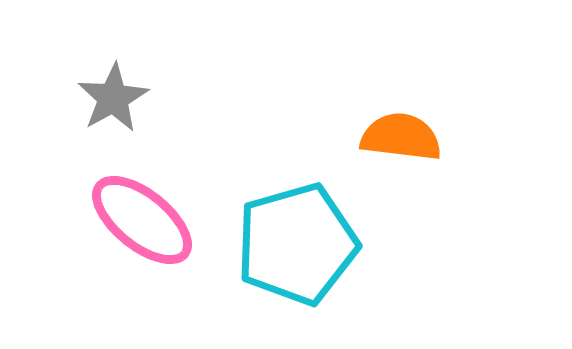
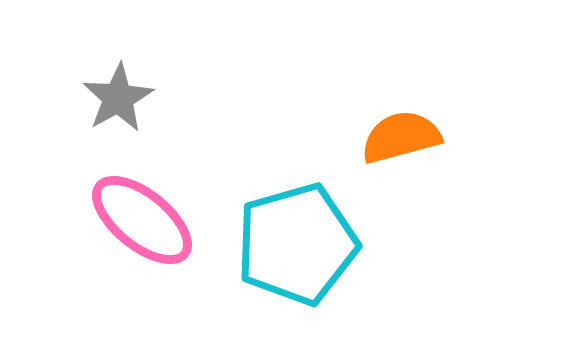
gray star: moved 5 px right
orange semicircle: rotated 22 degrees counterclockwise
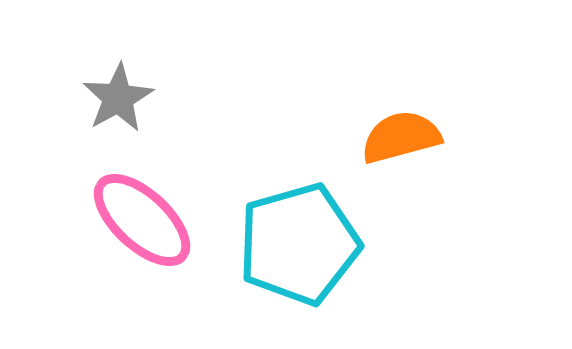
pink ellipse: rotated 4 degrees clockwise
cyan pentagon: moved 2 px right
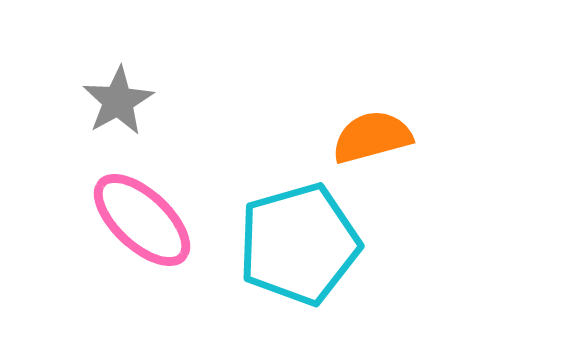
gray star: moved 3 px down
orange semicircle: moved 29 px left
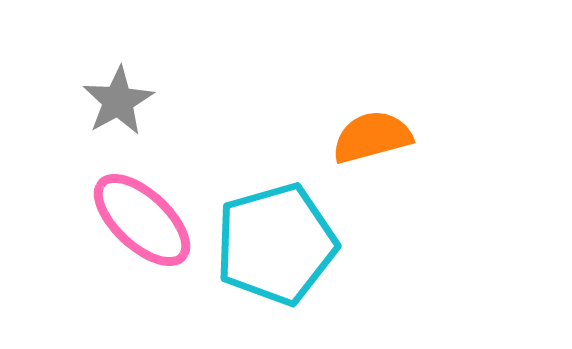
cyan pentagon: moved 23 px left
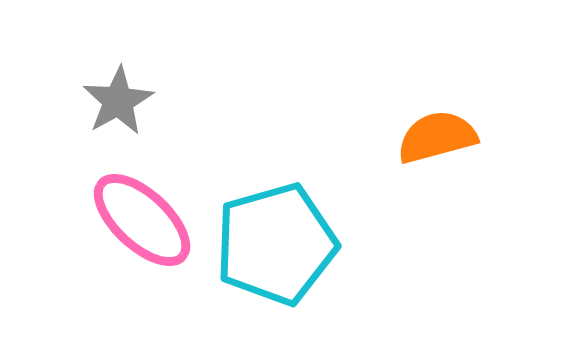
orange semicircle: moved 65 px right
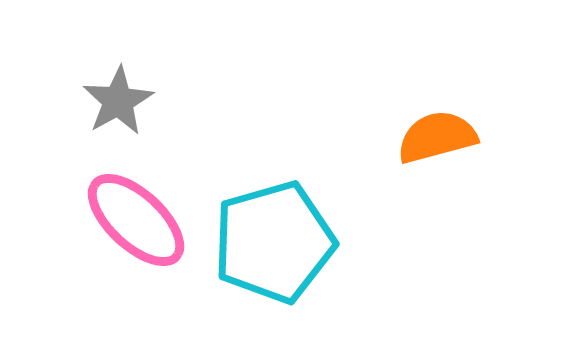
pink ellipse: moved 6 px left
cyan pentagon: moved 2 px left, 2 px up
